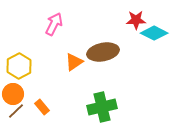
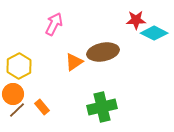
brown line: moved 1 px right, 1 px up
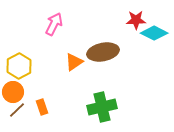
orange circle: moved 2 px up
orange rectangle: rotated 21 degrees clockwise
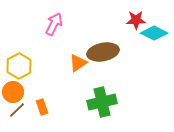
orange triangle: moved 4 px right, 1 px down
green cross: moved 5 px up
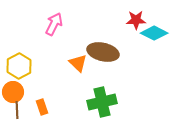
brown ellipse: rotated 24 degrees clockwise
orange triangle: rotated 42 degrees counterclockwise
brown line: rotated 48 degrees counterclockwise
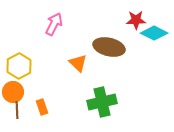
brown ellipse: moved 6 px right, 5 px up
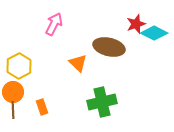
red star: moved 4 px down; rotated 18 degrees counterclockwise
brown line: moved 4 px left
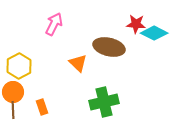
red star: rotated 24 degrees clockwise
green cross: moved 2 px right
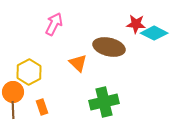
yellow hexagon: moved 10 px right, 6 px down
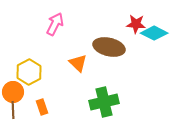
pink arrow: moved 1 px right
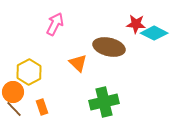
brown line: moved 1 px right, 1 px up; rotated 42 degrees counterclockwise
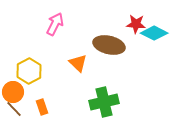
brown ellipse: moved 2 px up
yellow hexagon: moved 1 px up
